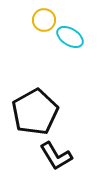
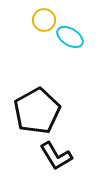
black pentagon: moved 2 px right, 1 px up
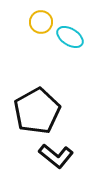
yellow circle: moved 3 px left, 2 px down
black L-shape: rotated 20 degrees counterclockwise
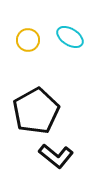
yellow circle: moved 13 px left, 18 px down
black pentagon: moved 1 px left
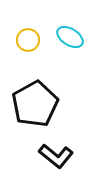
black pentagon: moved 1 px left, 7 px up
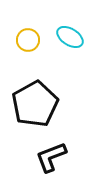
black L-shape: moved 5 px left, 1 px down; rotated 120 degrees clockwise
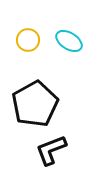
cyan ellipse: moved 1 px left, 4 px down
black L-shape: moved 7 px up
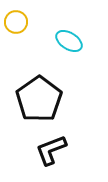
yellow circle: moved 12 px left, 18 px up
black pentagon: moved 4 px right, 5 px up; rotated 6 degrees counterclockwise
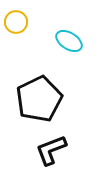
black pentagon: rotated 9 degrees clockwise
